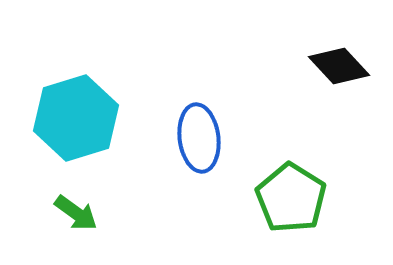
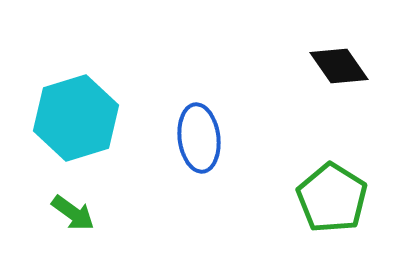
black diamond: rotated 8 degrees clockwise
green pentagon: moved 41 px right
green arrow: moved 3 px left
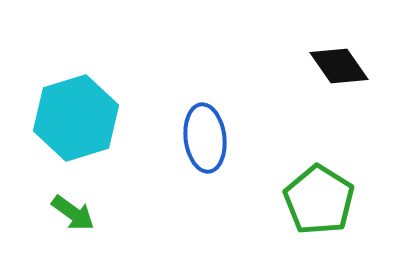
blue ellipse: moved 6 px right
green pentagon: moved 13 px left, 2 px down
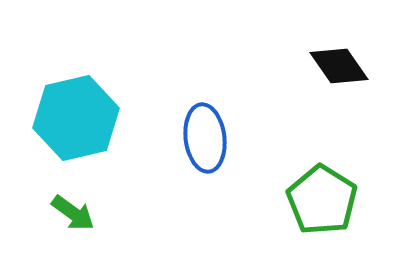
cyan hexagon: rotated 4 degrees clockwise
green pentagon: moved 3 px right
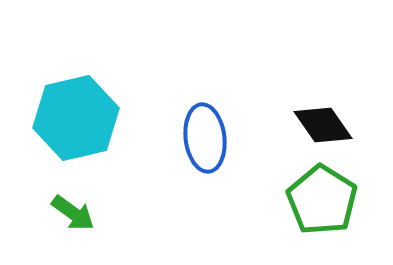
black diamond: moved 16 px left, 59 px down
